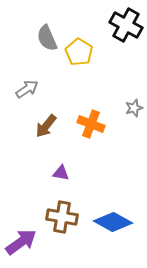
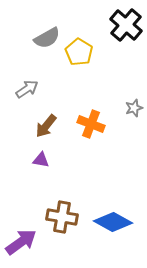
black cross: rotated 12 degrees clockwise
gray semicircle: rotated 96 degrees counterclockwise
purple triangle: moved 20 px left, 13 px up
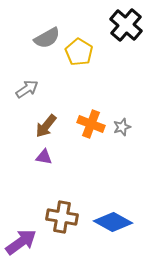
gray star: moved 12 px left, 19 px down
purple triangle: moved 3 px right, 3 px up
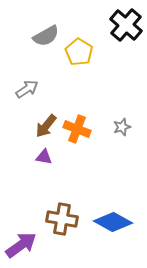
gray semicircle: moved 1 px left, 2 px up
orange cross: moved 14 px left, 5 px down
brown cross: moved 2 px down
purple arrow: moved 3 px down
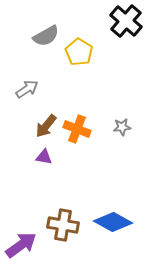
black cross: moved 4 px up
gray star: rotated 12 degrees clockwise
brown cross: moved 1 px right, 6 px down
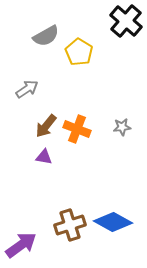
brown cross: moved 7 px right; rotated 28 degrees counterclockwise
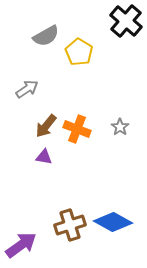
gray star: moved 2 px left; rotated 30 degrees counterclockwise
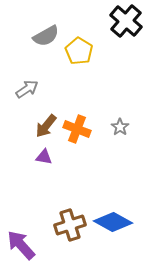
yellow pentagon: moved 1 px up
purple arrow: rotated 96 degrees counterclockwise
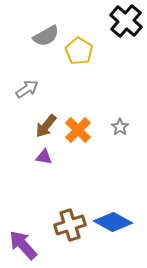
orange cross: moved 1 px right, 1 px down; rotated 24 degrees clockwise
purple arrow: moved 2 px right
